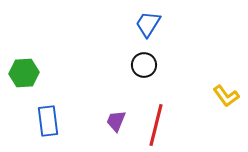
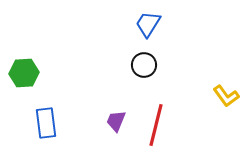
blue rectangle: moved 2 px left, 2 px down
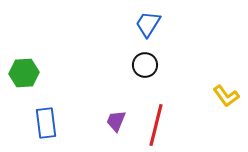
black circle: moved 1 px right
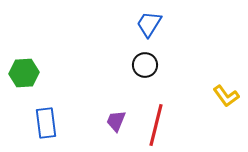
blue trapezoid: moved 1 px right
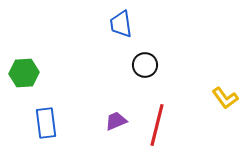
blue trapezoid: moved 28 px left; rotated 40 degrees counterclockwise
yellow L-shape: moved 1 px left, 2 px down
purple trapezoid: rotated 45 degrees clockwise
red line: moved 1 px right
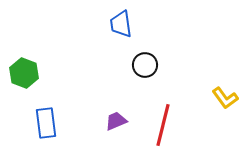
green hexagon: rotated 24 degrees clockwise
red line: moved 6 px right
